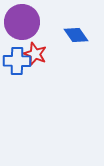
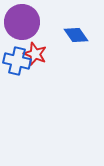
blue cross: rotated 12 degrees clockwise
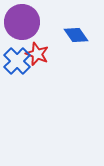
red star: moved 2 px right
blue cross: rotated 32 degrees clockwise
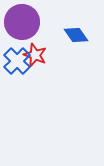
red star: moved 2 px left, 1 px down
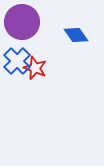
red star: moved 13 px down
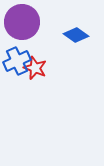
blue diamond: rotated 20 degrees counterclockwise
blue cross: rotated 20 degrees clockwise
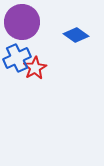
blue cross: moved 3 px up
red star: rotated 20 degrees clockwise
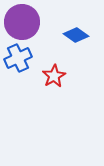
blue cross: moved 1 px right
red star: moved 19 px right, 8 px down
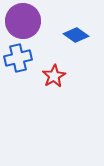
purple circle: moved 1 px right, 1 px up
blue cross: rotated 12 degrees clockwise
